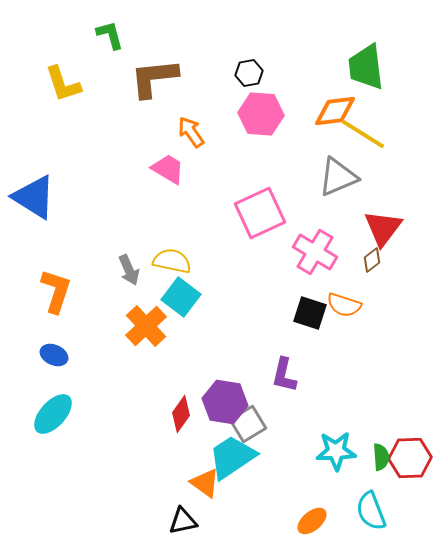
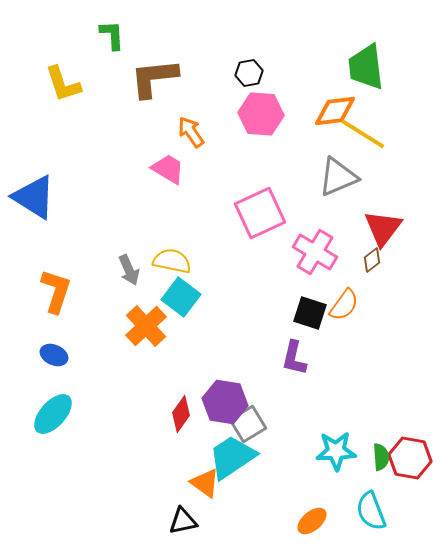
green L-shape: moved 2 px right; rotated 12 degrees clockwise
orange semicircle: rotated 72 degrees counterclockwise
purple L-shape: moved 10 px right, 17 px up
red hexagon: rotated 12 degrees clockwise
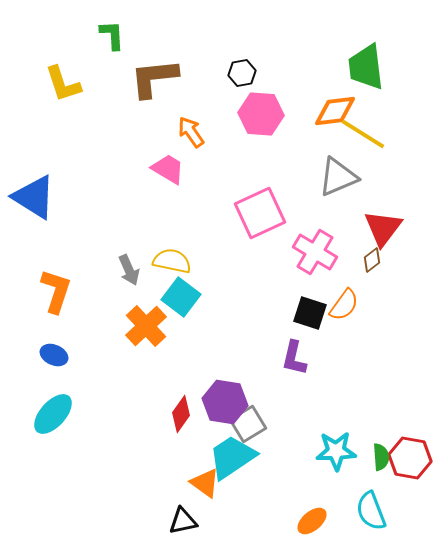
black hexagon: moved 7 px left
